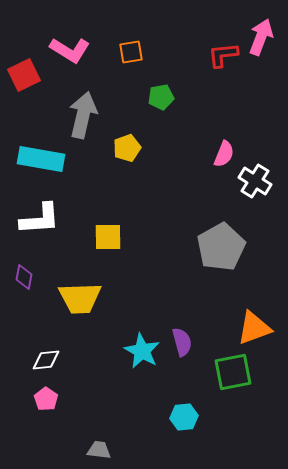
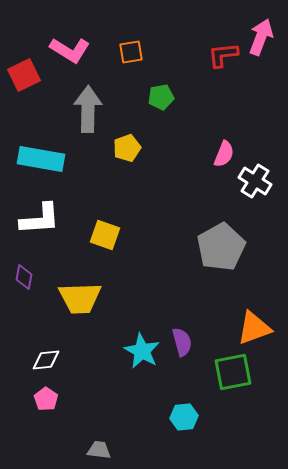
gray arrow: moved 5 px right, 6 px up; rotated 12 degrees counterclockwise
yellow square: moved 3 px left, 2 px up; rotated 20 degrees clockwise
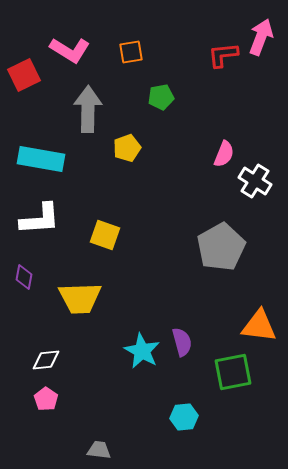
orange triangle: moved 5 px right, 2 px up; rotated 27 degrees clockwise
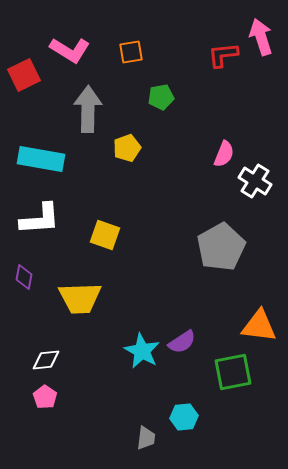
pink arrow: rotated 39 degrees counterclockwise
purple semicircle: rotated 72 degrees clockwise
pink pentagon: moved 1 px left, 2 px up
gray trapezoid: moved 47 px right, 12 px up; rotated 90 degrees clockwise
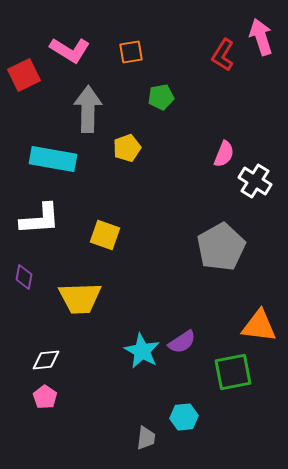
red L-shape: rotated 52 degrees counterclockwise
cyan rectangle: moved 12 px right
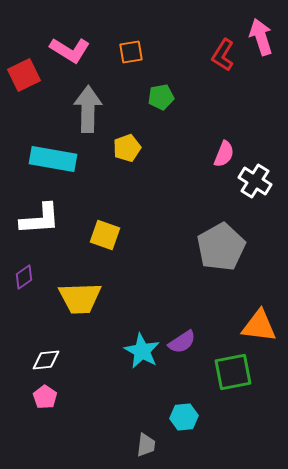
purple diamond: rotated 45 degrees clockwise
gray trapezoid: moved 7 px down
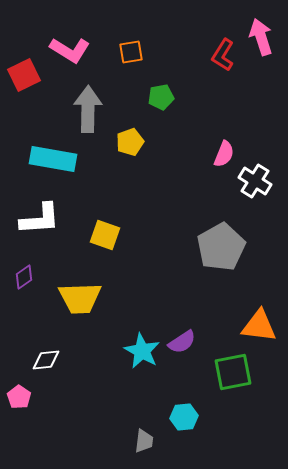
yellow pentagon: moved 3 px right, 6 px up
pink pentagon: moved 26 px left
gray trapezoid: moved 2 px left, 4 px up
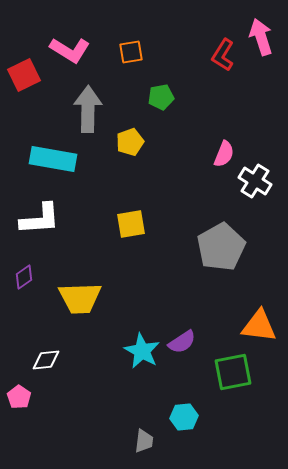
yellow square: moved 26 px right, 11 px up; rotated 28 degrees counterclockwise
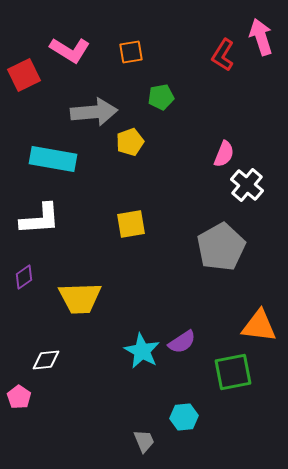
gray arrow: moved 6 px right, 3 px down; rotated 84 degrees clockwise
white cross: moved 8 px left, 4 px down; rotated 8 degrees clockwise
gray trapezoid: rotated 30 degrees counterclockwise
